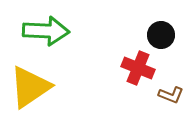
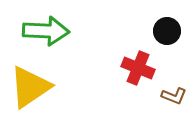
black circle: moved 6 px right, 4 px up
brown L-shape: moved 3 px right, 1 px down
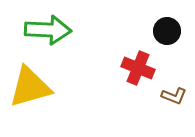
green arrow: moved 2 px right, 1 px up
yellow triangle: rotated 18 degrees clockwise
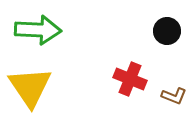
green arrow: moved 10 px left
red cross: moved 8 px left, 11 px down
yellow triangle: rotated 48 degrees counterclockwise
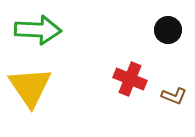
black circle: moved 1 px right, 1 px up
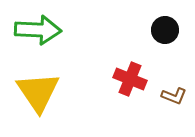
black circle: moved 3 px left
yellow triangle: moved 8 px right, 5 px down
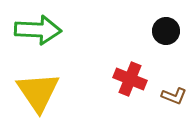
black circle: moved 1 px right, 1 px down
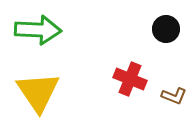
black circle: moved 2 px up
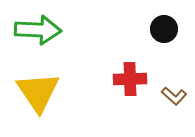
black circle: moved 2 px left
red cross: rotated 24 degrees counterclockwise
brown L-shape: rotated 20 degrees clockwise
